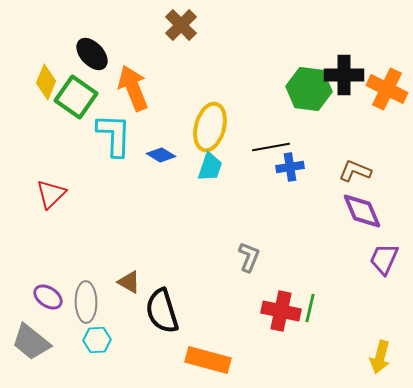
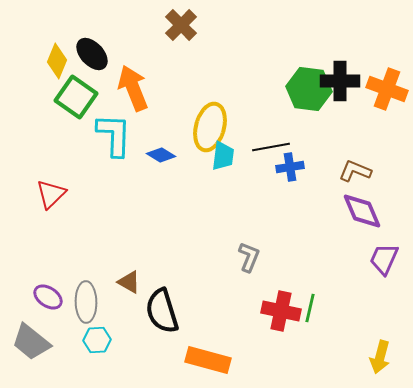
black cross: moved 4 px left, 6 px down
yellow diamond: moved 11 px right, 21 px up
orange cross: rotated 6 degrees counterclockwise
cyan trapezoid: moved 13 px right, 11 px up; rotated 12 degrees counterclockwise
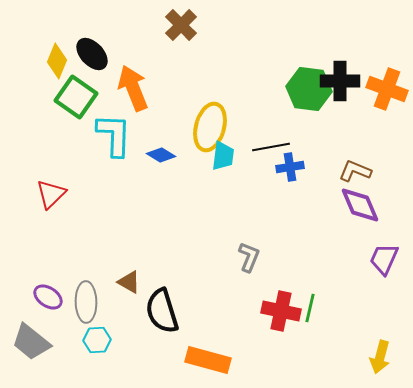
purple diamond: moved 2 px left, 6 px up
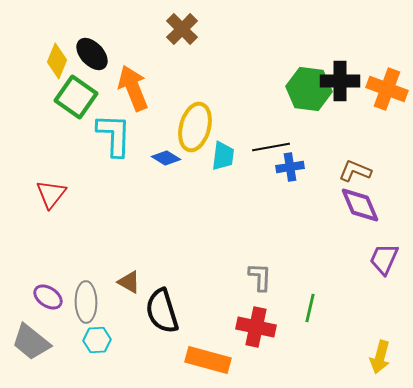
brown cross: moved 1 px right, 4 px down
yellow ellipse: moved 15 px left
blue diamond: moved 5 px right, 3 px down
red triangle: rotated 8 degrees counterclockwise
gray L-shape: moved 11 px right, 20 px down; rotated 20 degrees counterclockwise
red cross: moved 25 px left, 16 px down
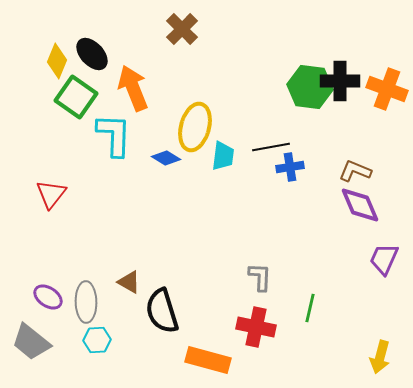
green hexagon: moved 1 px right, 2 px up
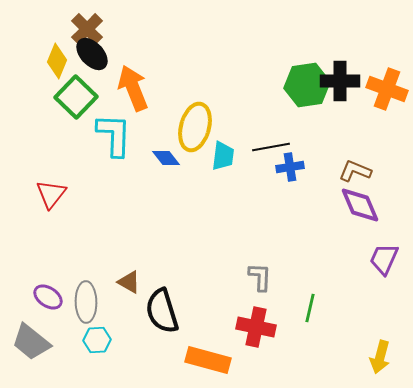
brown cross: moved 95 px left
green hexagon: moved 3 px left, 2 px up; rotated 15 degrees counterclockwise
green square: rotated 9 degrees clockwise
blue diamond: rotated 20 degrees clockwise
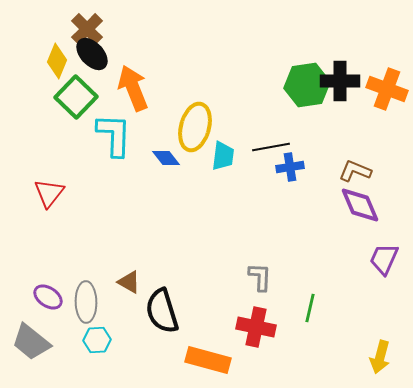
red triangle: moved 2 px left, 1 px up
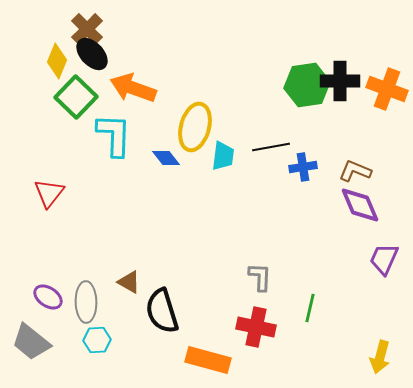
orange arrow: rotated 48 degrees counterclockwise
blue cross: moved 13 px right
